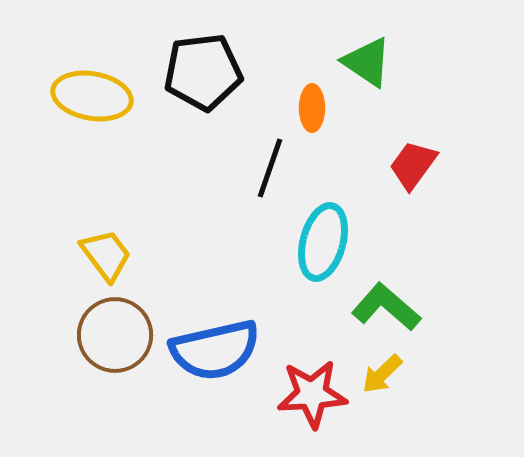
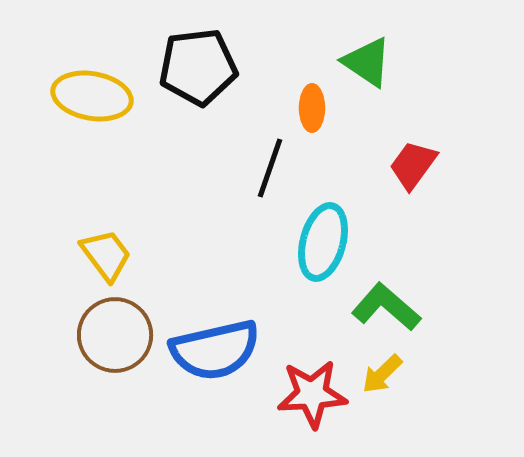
black pentagon: moved 5 px left, 5 px up
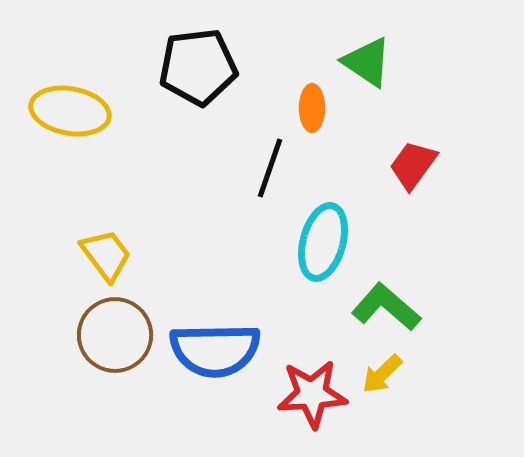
yellow ellipse: moved 22 px left, 15 px down
blue semicircle: rotated 12 degrees clockwise
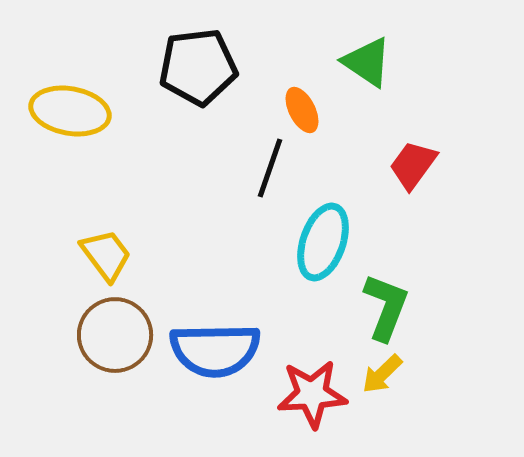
orange ellipse: moved 10 px left, 2 px down; rotated 27 degrees counterclockwise
cyan ellipse: rotated 4 degrees clockwise
green L-shape: rotated 70 degrees clockwise
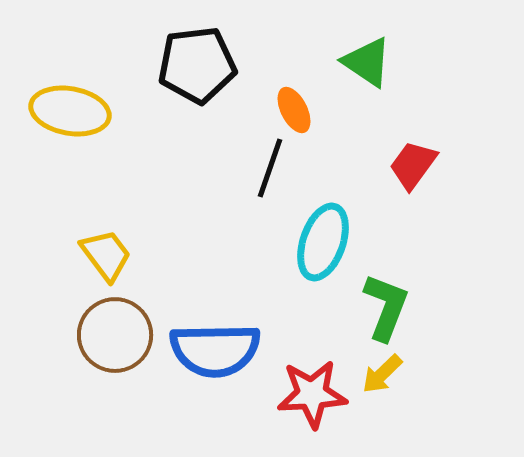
black pentagon: moved 1 px left, 2 px up
orange ellipse: moved 8 px left
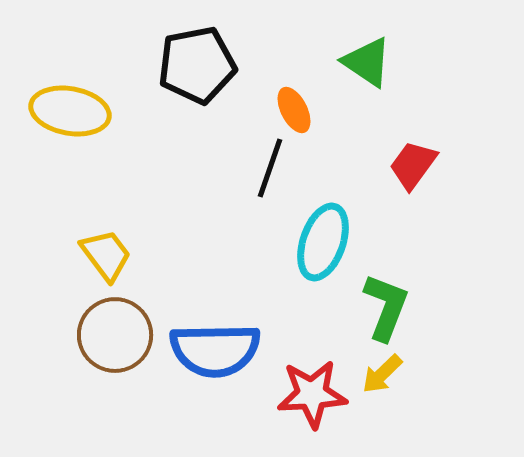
black pentagon: rotated 4 degrees counterclockwise
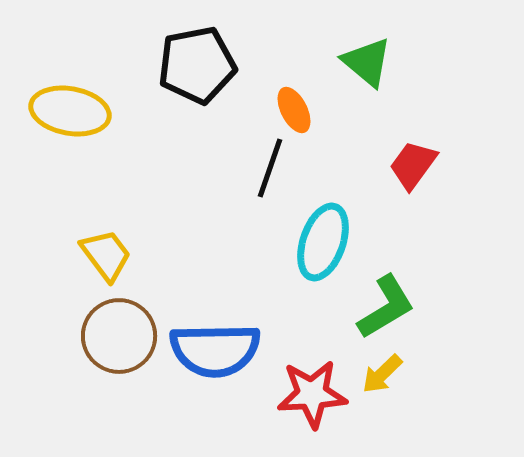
green triangle: rotated 6 degrees clockwise
green L-shape: rotated 38 degrees clockwise
brown circle: moved 4 px right, 1 px down
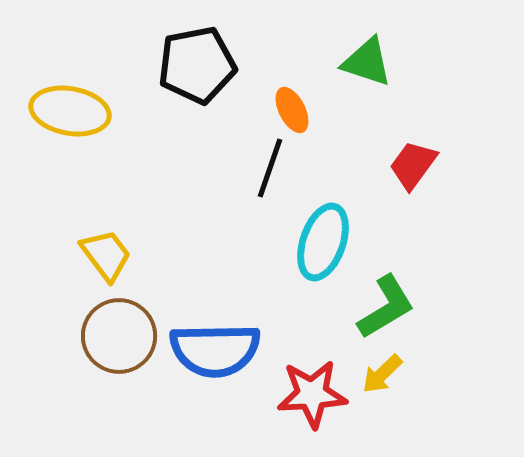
green triangle: rotated 22 degrees counterclockwise
orange ellipse: moved 2 px left
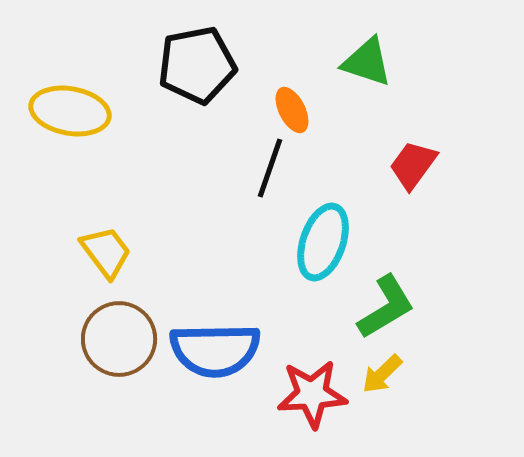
yellow trapezoid: moved 3 px up
brown circle: moved 3 px down
